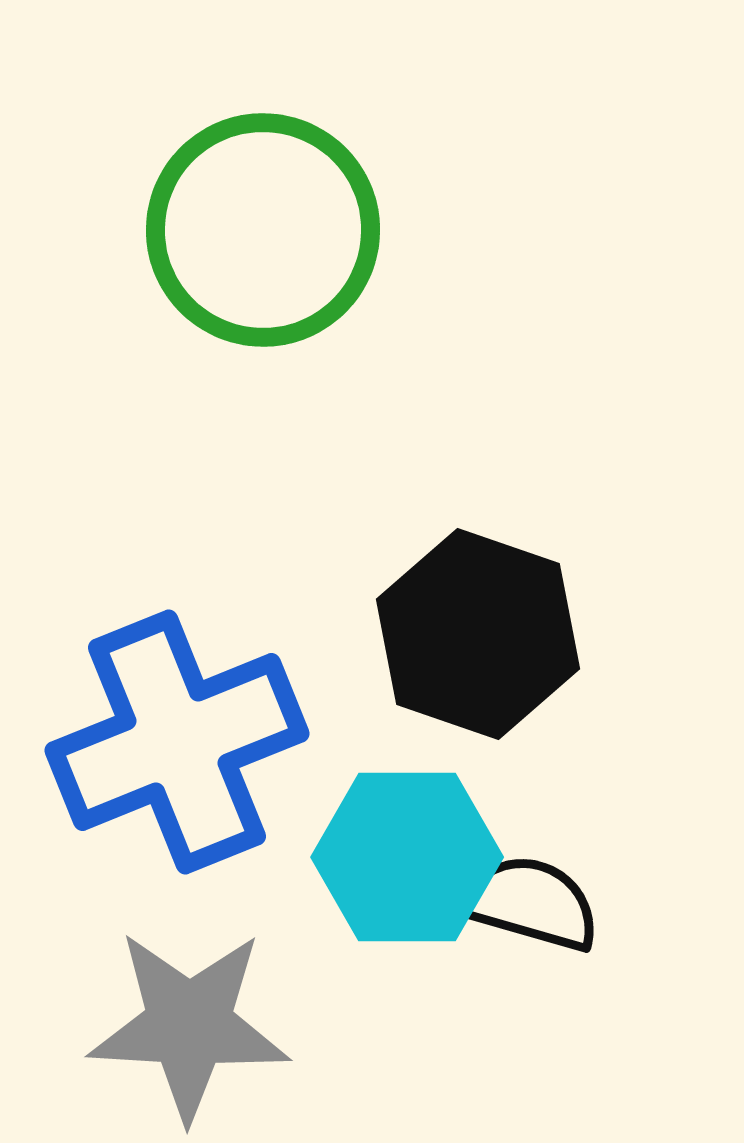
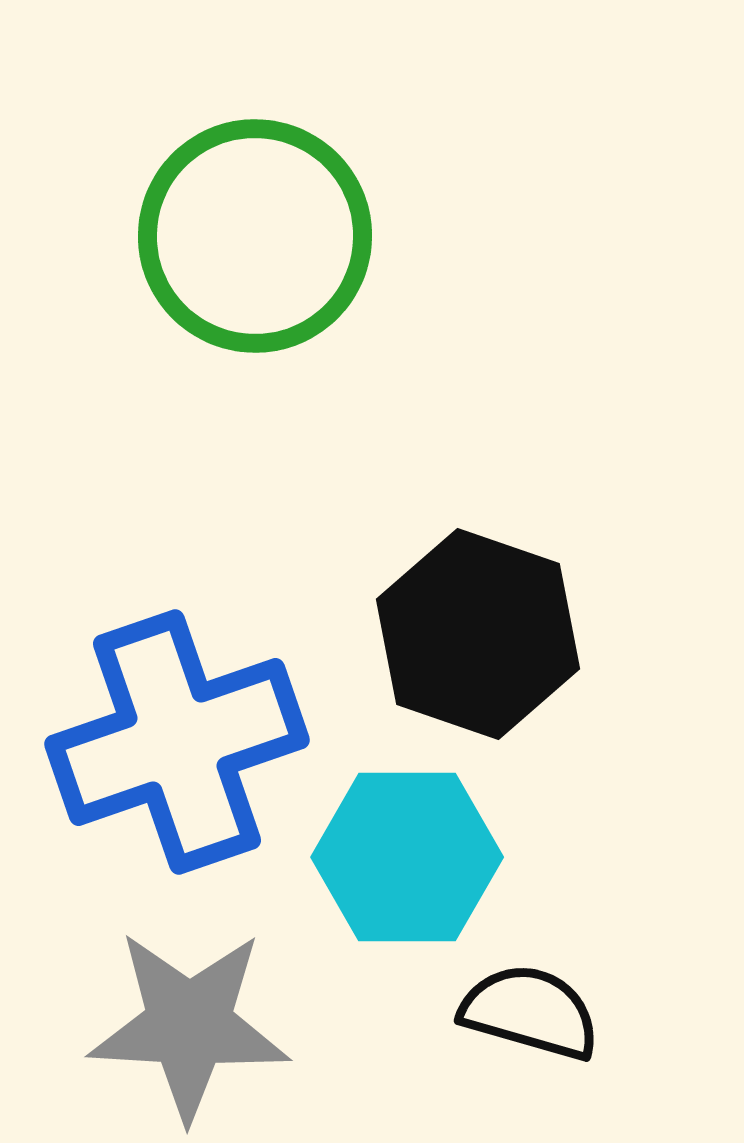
green circle: moved 8 px left, 6 px down
blue cross: rotated 3 degrees clockwise
black semicircle: moved 109 px down
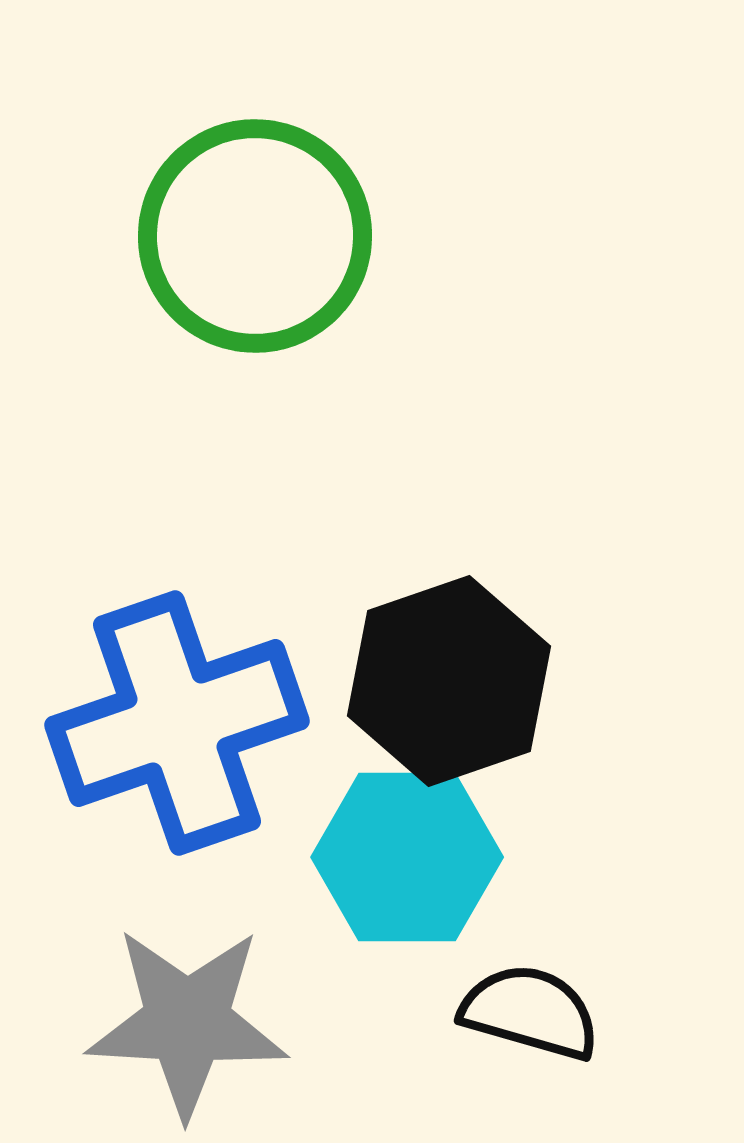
black hexagon: moved 29 px left, 47 px down; rotated 22 degrees clockwise
blue cross: moved 19 px up
gray star: moved 2 px left, 3 px up
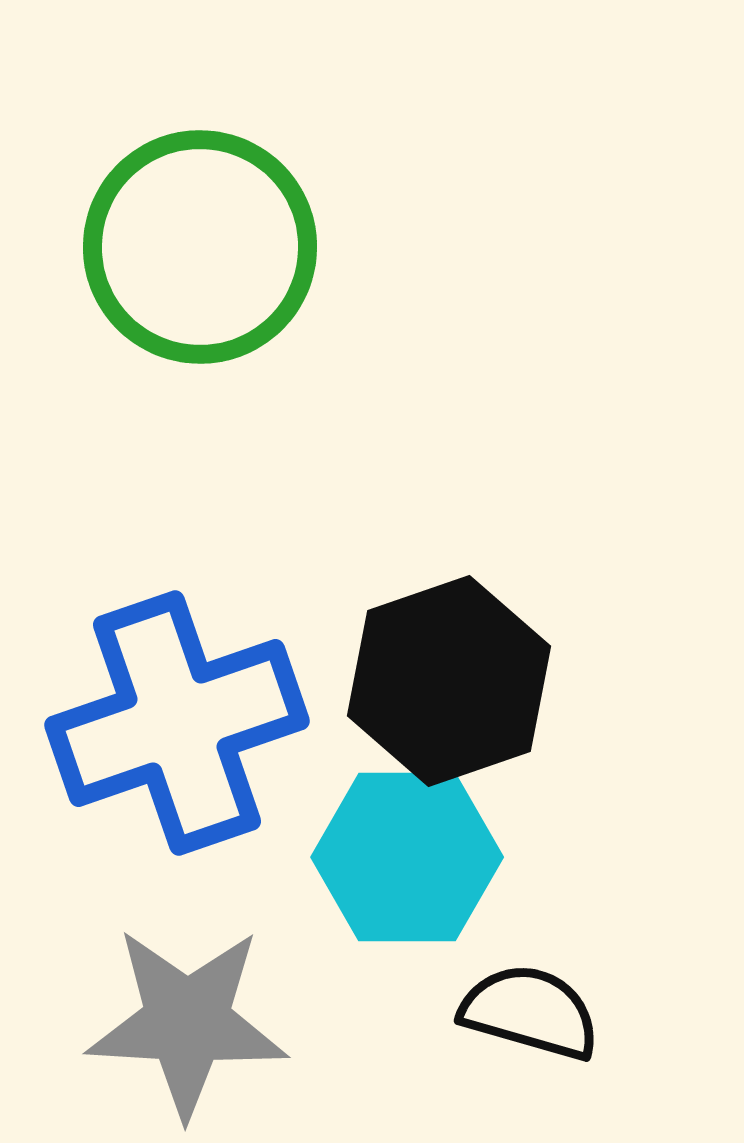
green circle: moved 55 px left, 11 px down
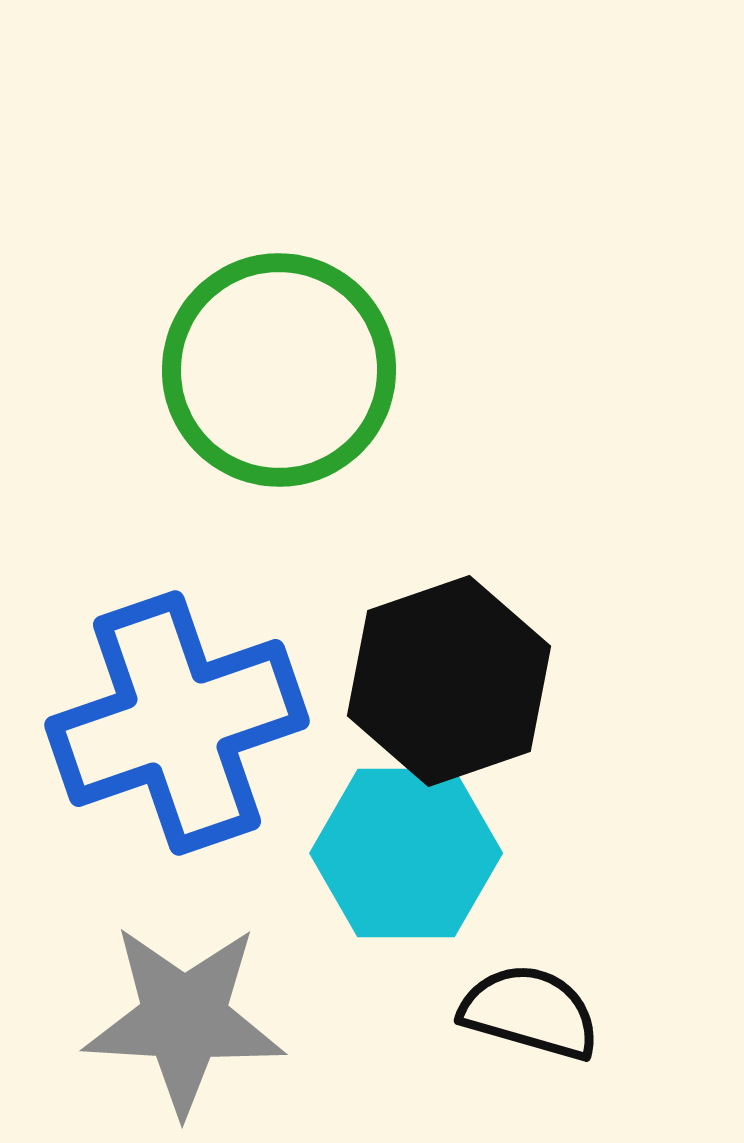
green circle: moved 79 px right, 123 px down
cyan hexagon: moved 1 px left, 4 px up
gray star: moved 3 px left, 3 px up
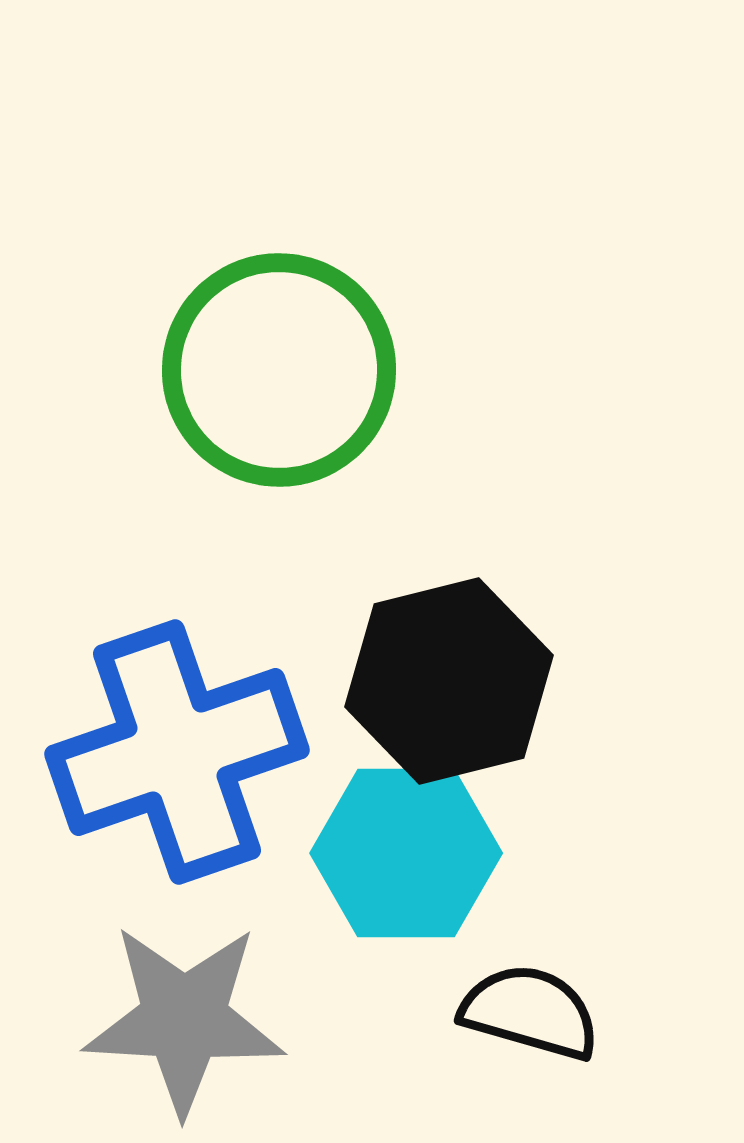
black hexagon: rotated 5 degrees clockwise
blue cross: moved 29 px down
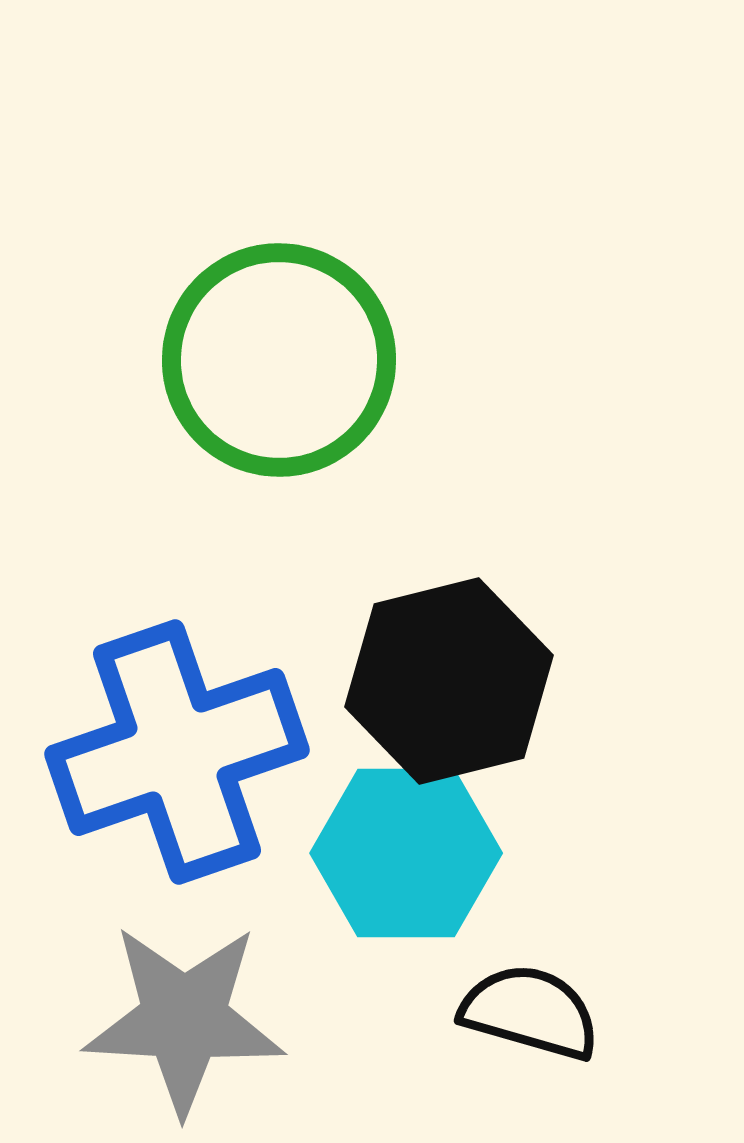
green circle: moved 10 px up
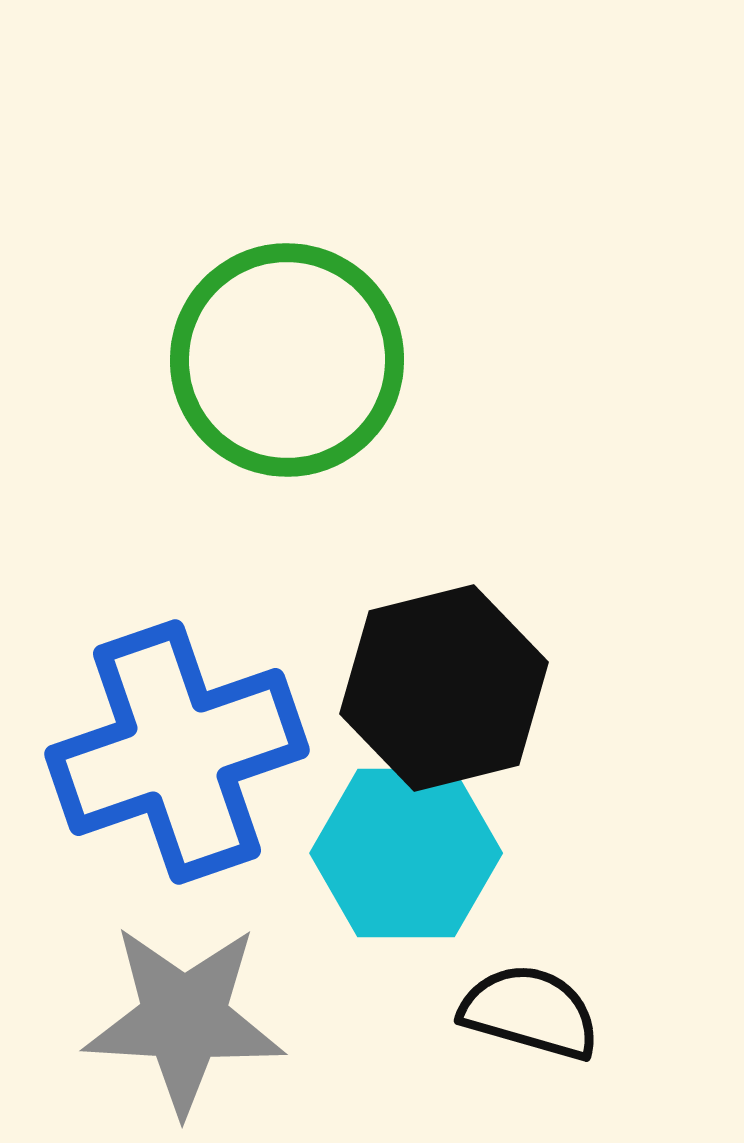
green circle: moved 8 px right
black hexagon: moved 5 px left, 7 px down
